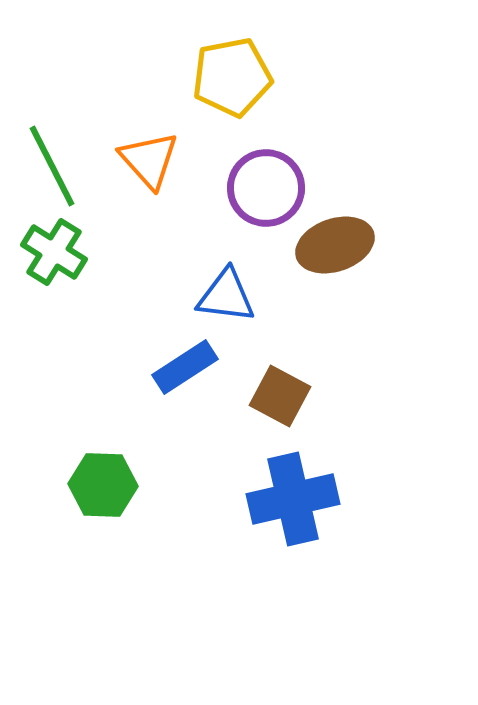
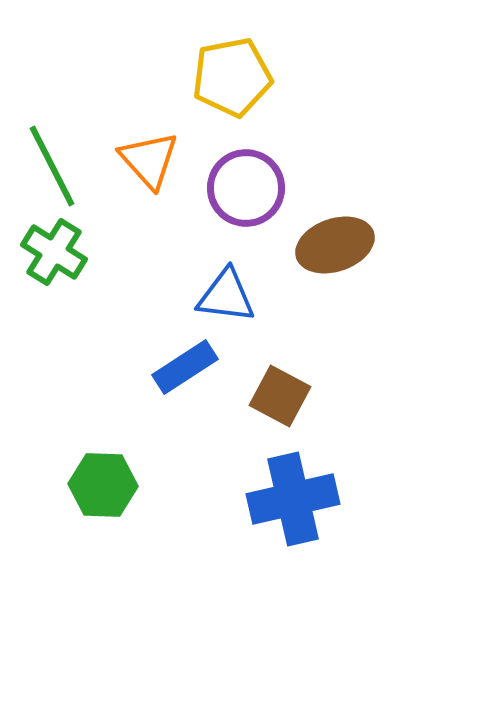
purple circle: moved 20 px left
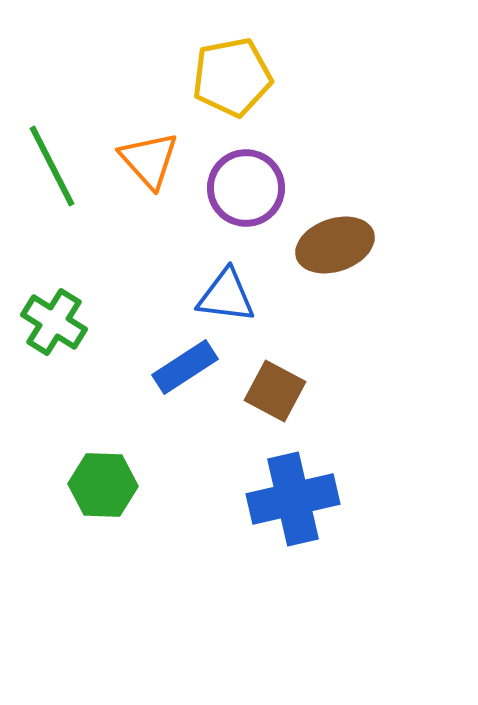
green cross: moved 70 px down
brown square: moved 5 px left, 5 px up
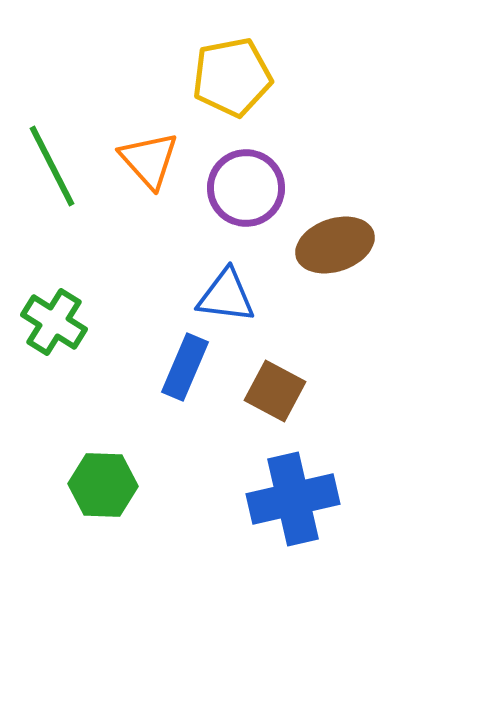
blue rectangle: rotated 34 degrees counterclockwise
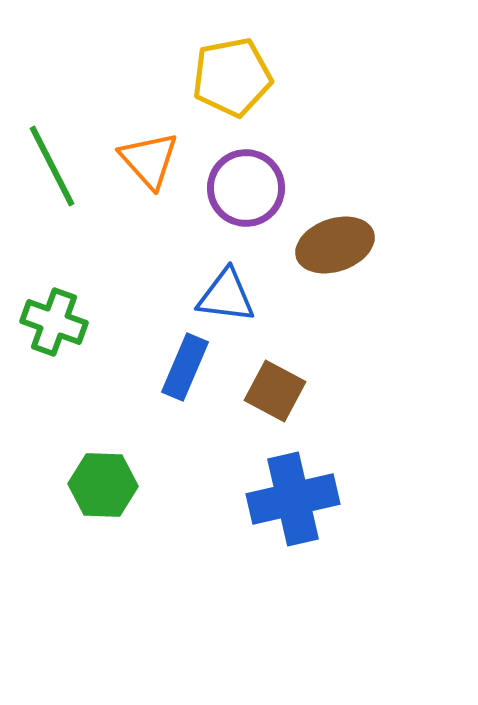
green cross: rotated 12 degrees counterclockwise
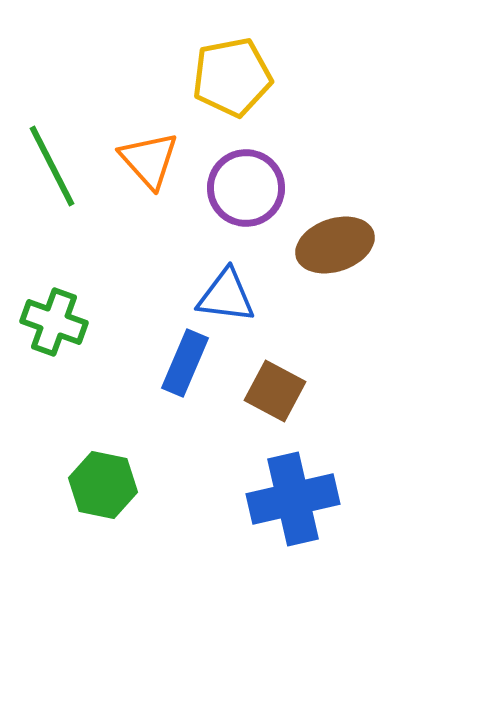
blue rectangle: moved 4 px up
green hexagon: rotated 10 degrees clockwise
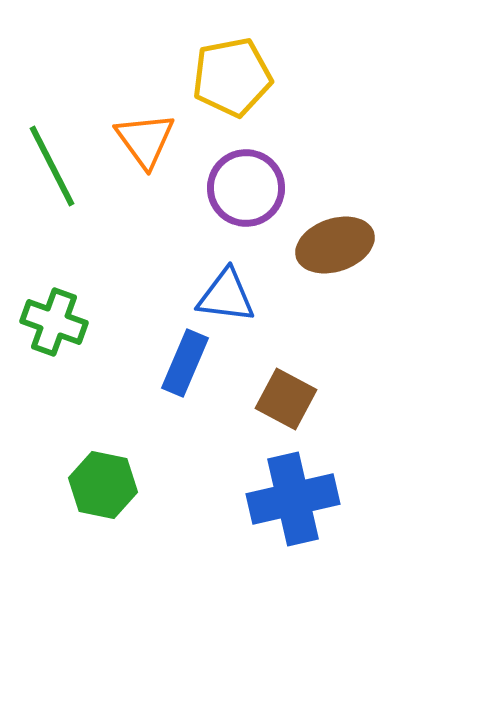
orange triangle: moved 4 px left, 20 px up; rotated 6 degrees clockwise
brown square: moved 11 px right, 8 px down
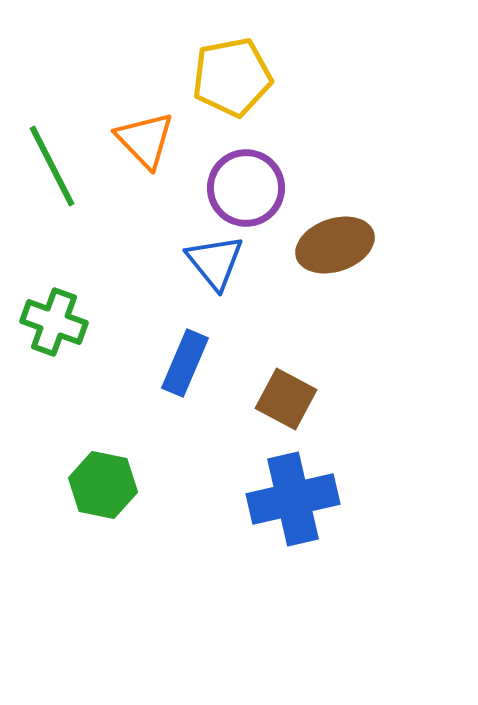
orange triangle: rotated 8 degrees counterclockwise
blue triangle: moved 11 px left, 34 px up; rotated 44 degrees clockwise
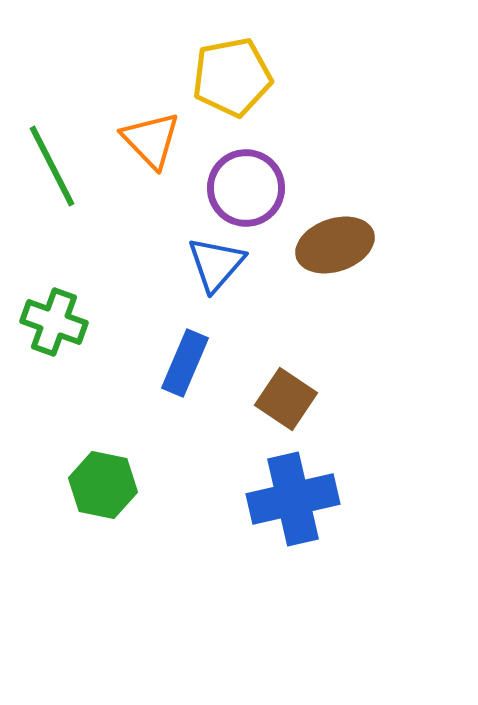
orange triangle: moved 6 px right
blue triangle: moved 1 px right, 2 px down; rotated 20 degrees clockwise
brown square: rotated 6 degrees clockwise
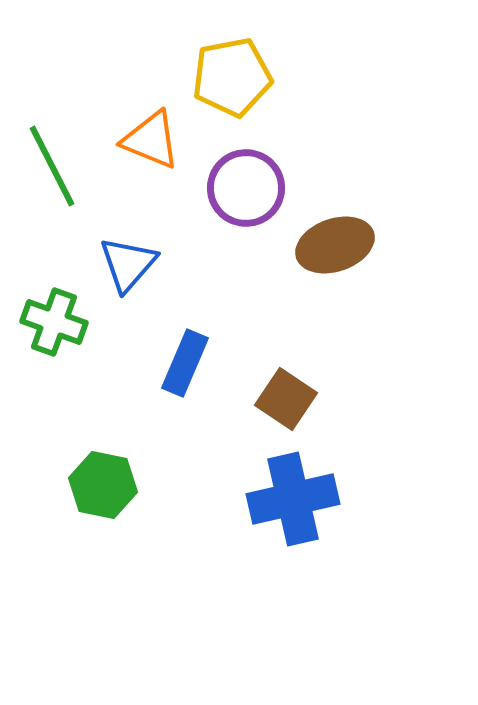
orange triangle: rotated 24 degrees counterclockwise
blue triangle: moved 88 px left
